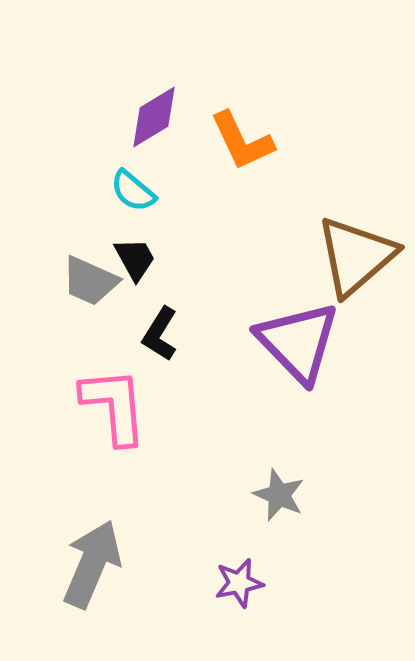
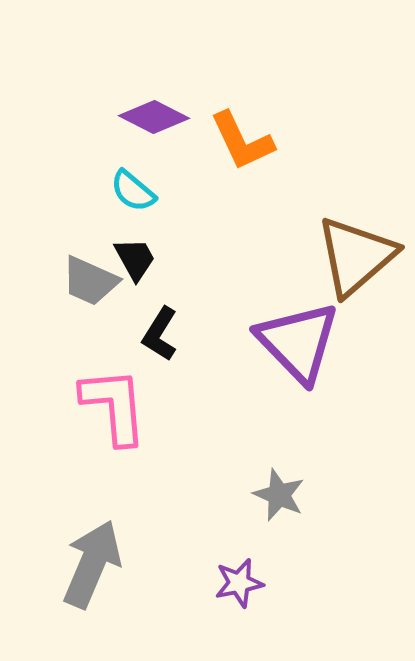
purple diamond: rotated 58 degrees clockwise
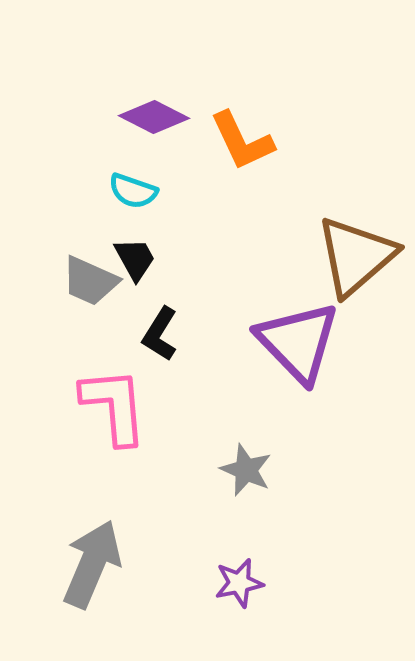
cyan semicircle: rotated 21 degrees counterclockwise
gray star: moved 33 px left, 25 px up
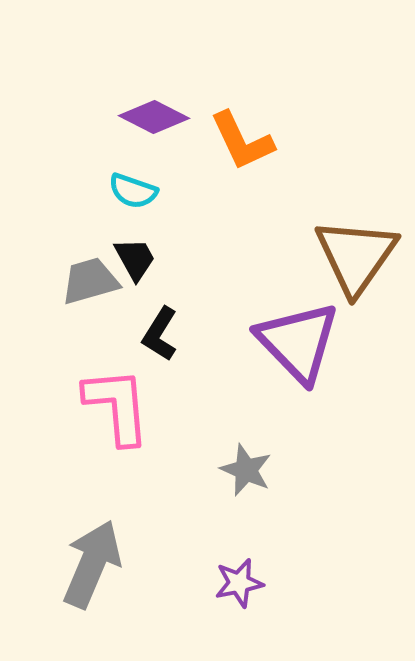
brown triangle: rotated 14 degrees counterclockwise
gray trapezoid: rotated 140 degrees clockwise
pink L-shape: moved 3 px right
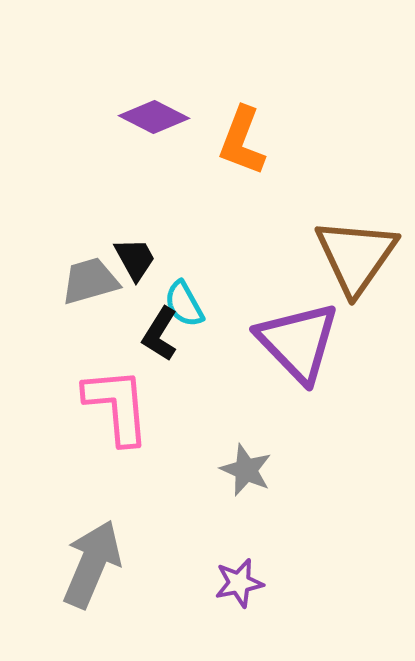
orange L-shape: rotated 46 degrees clockwise
cyan semicircle: moved 51 px right, 113 px down; rotated 42 degrees clockwise
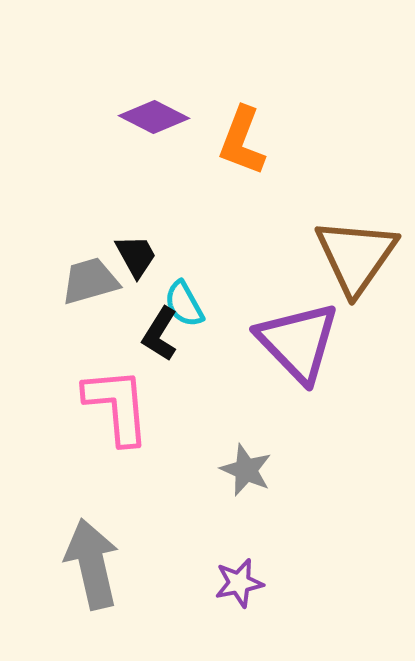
black trapezoid: moved 1 px right, 3 px up
gray arrow: rotated 36 degrees counterclockwise
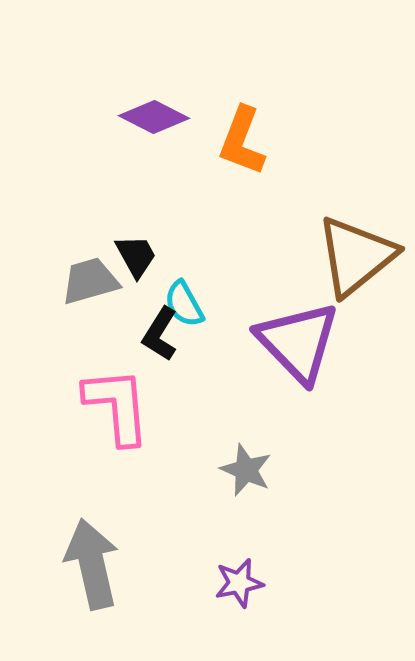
brown triangle: rotated 16 degrees clockwise
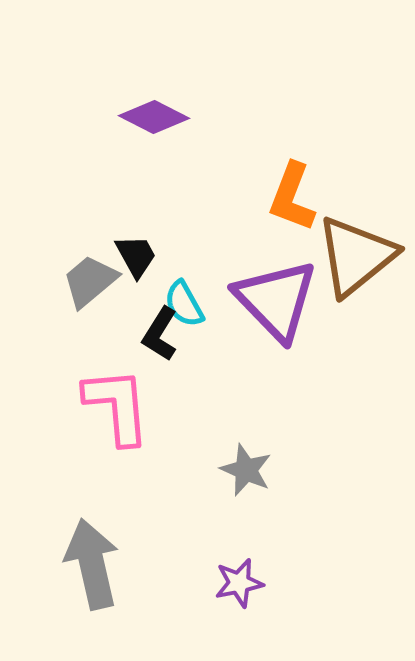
orange L-shape: moved 50 px right, 56 px down
gray trapezoid: rotated 24 degrees counterclockwise
purple triangle: moved 22 px left, 42 px up
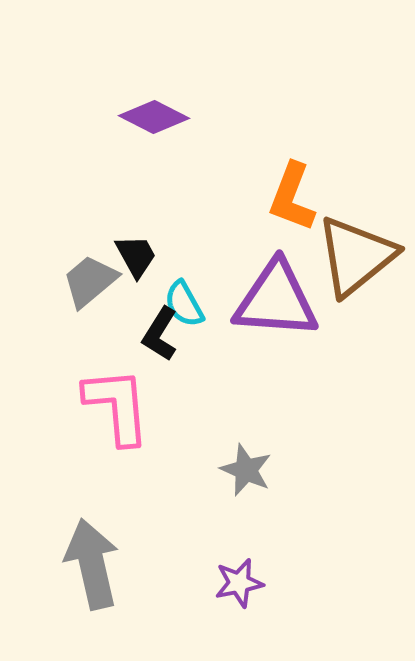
purple triangle: rotated 42 degrees counterclockwise
